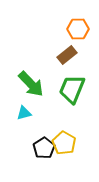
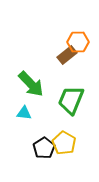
orange hexagon: moved 13 px down
green trapezoid: moved 1 px left, 11 px down
cyan triangle: rotated 21 degrees clockwise
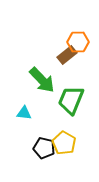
green arrow: moved 11 px right, 4 px up
black pentagon: rotated 25 degrees counterclockwise
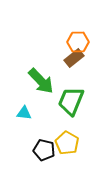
brown rectangle: moved 7 px right, 3 px down
green arrow: moved 1 px left, 1 px down
green trapezoid: moved 1 px down
yellow pentagon: moved 3 px right
black pentagon: moved 2 px down
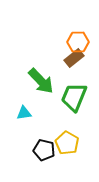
green trapezoid: moved 3 px right, 4 px up
cyan triangle: rotated 14 degrees counterclockwise
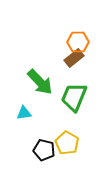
green arrow: moved 1 px left, 1 px down
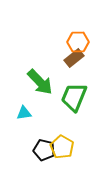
yellow pentagon: moved 5 px left, 4 px down
